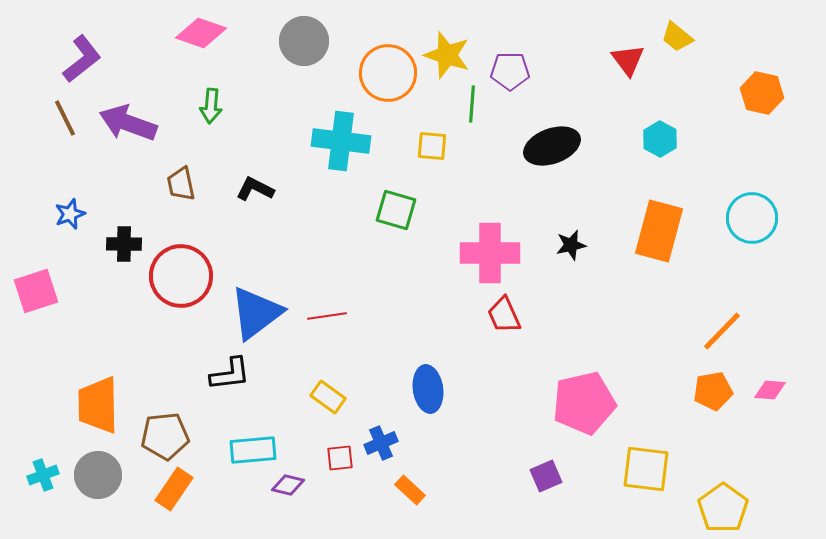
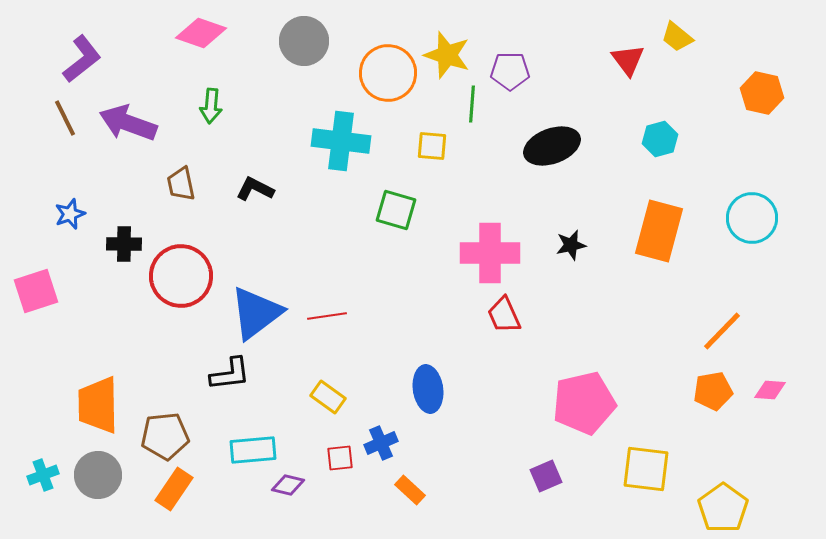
cyan hexagon at (660, 139): rotated 16 degrees clockwise
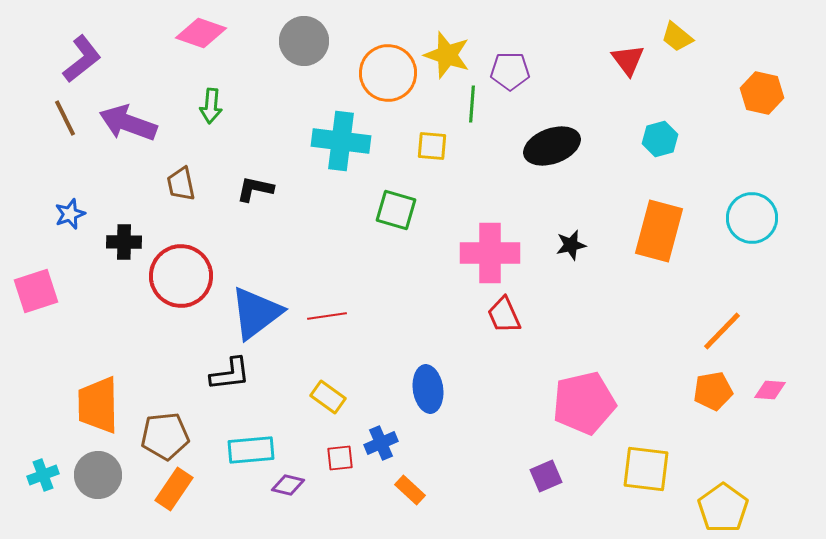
black L-shape at (255, 189): rotated 15 degrees counterclockwise
black cross at (124, 244): moved 2 px up
cyan rectangle at (253, 450): moved 2 px left
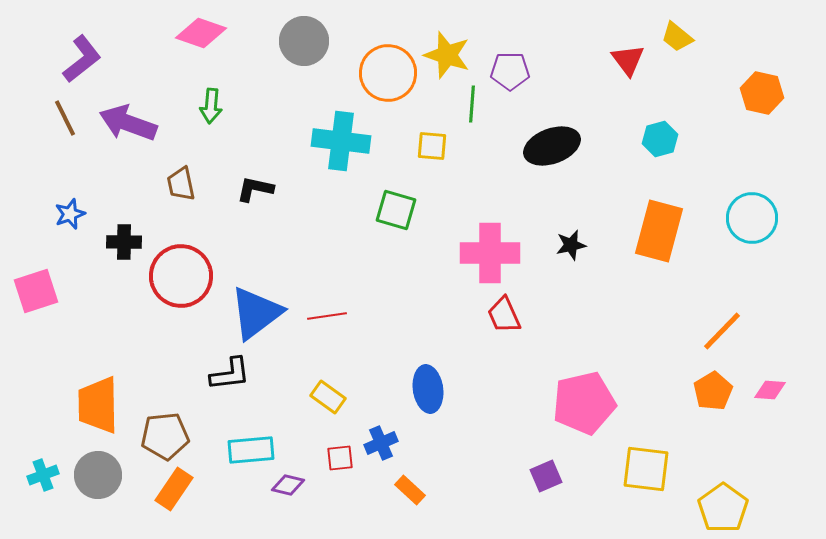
orange pentagon at (713, 391): rotated 21 degrees counterclockwise
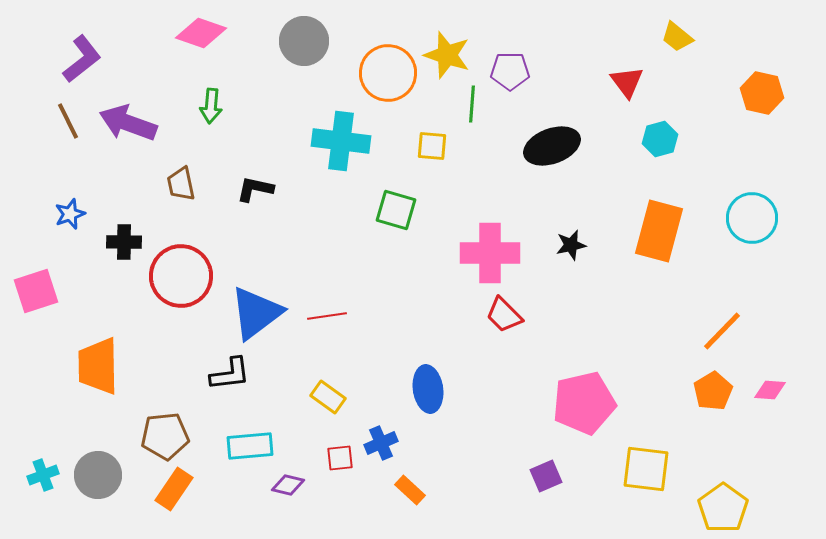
red triangle at (628, 60): moved 1 px left, 22 px down
brown line at (65, 118): moved 3 px right, 3 px down
red trapezoid at (504, 315): rotated 21 degrees counterclockwise
orange trapezoid at (98, 405): moved 39 px up
cyan rectangle at (251, 450): moved 1 px left, 4 px up
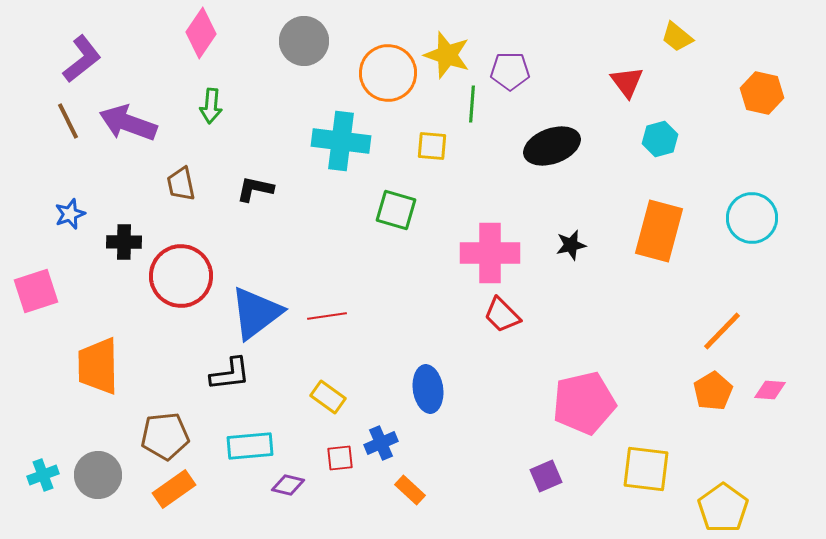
pink diamond at (201, 33): rotated 75 degrees counterclockwise
red trapezoid at (504, 315): moved 2 px left
orange rectangle at (174, 489): rotated 21 degrees clockwise
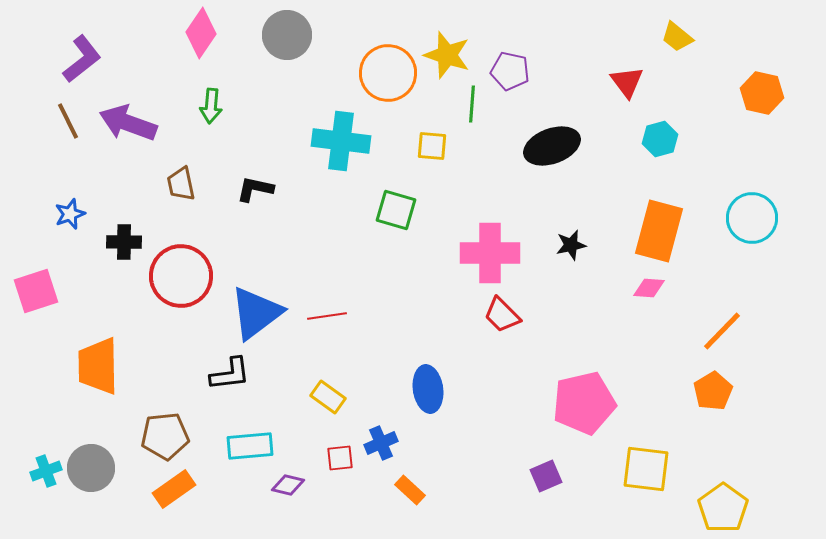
gray circle at (304, 41): moved 17 px left, 6 px up
purple pentagon at (510, 71): rotated 12 degrees clockwise
pink diamond at (770, 390): moved 121 px left, 102 px up
cyan cross at (43, 475): moved 3 px right, 4 px up
gray circle at (98, 475): moved 7 px left, 7 px up
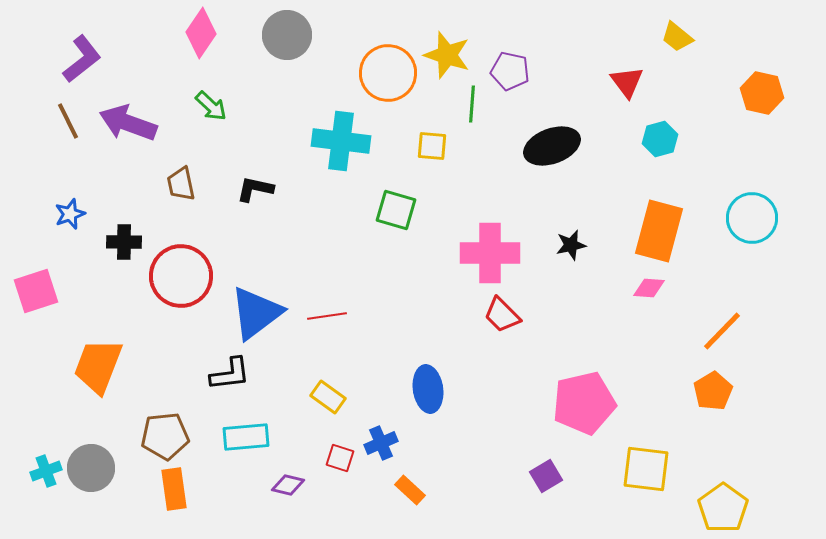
green arrow at (211, 106): rotated 52 degrees counterclockwise
orange trapezoid at (98, 366): rotated 22 degrees clockwise
cyan rectangle at (250, 446): moved 4 px left, 9 px up
red square at (340, 458): rotated 24 degrees clockwise
purple square at (546, 476): rotated 8 degrees counterclockwise
orange rectangle at (174, 489): rotated 63 degrees counterclockwise
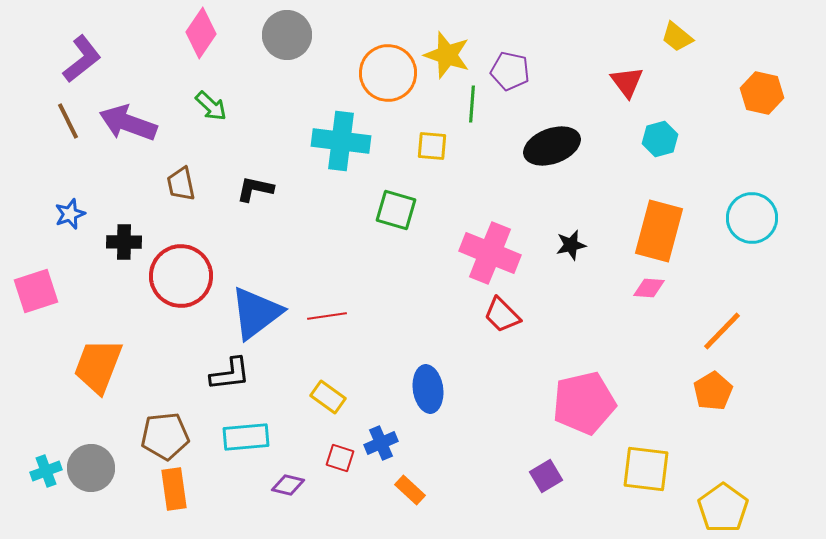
pink cross at (490, 253): rotated 22 degrees clockwise
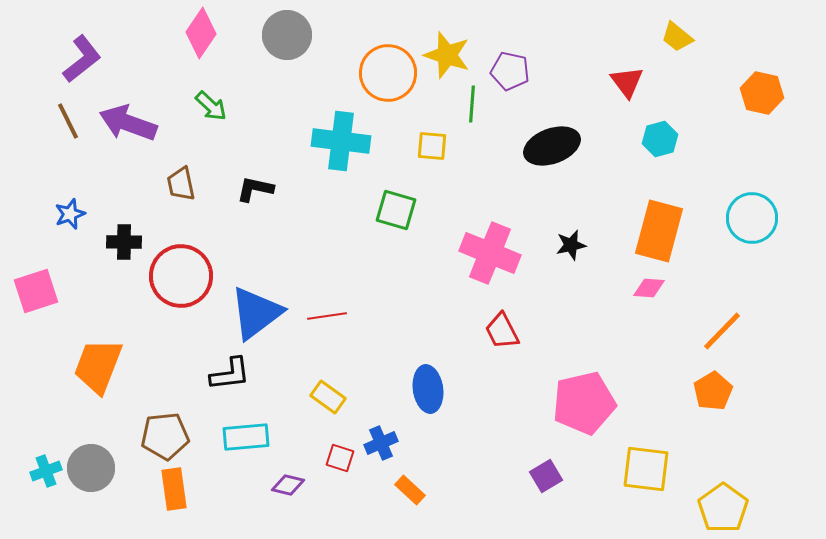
red trapezoid at (502, 315): moved 16 px down; rotated 18 degrees clockwise
